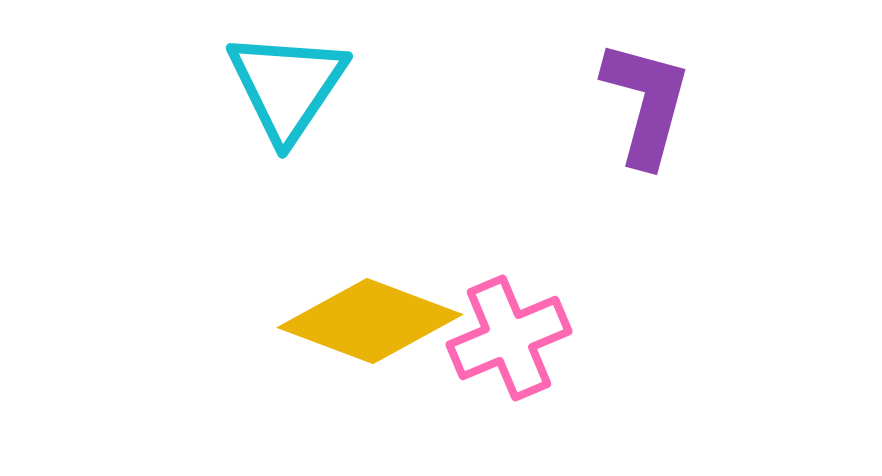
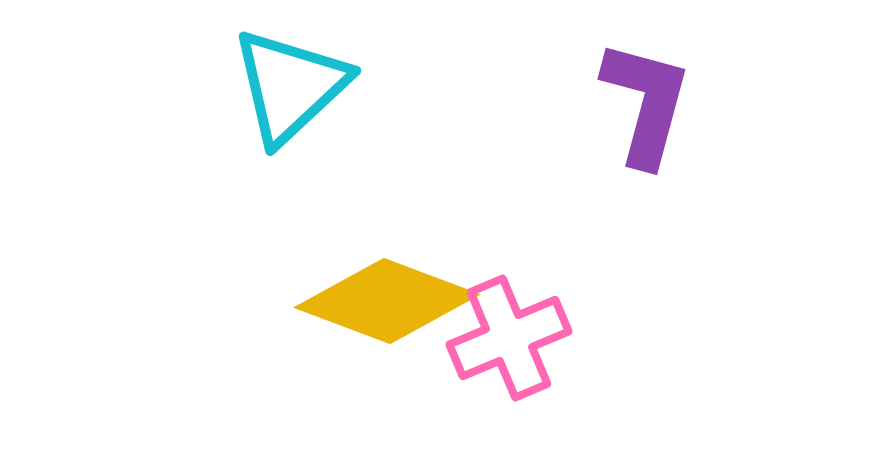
cyan triangle: moved 3 px right; rotated 13 degrees clockwise
yellow diamond: moved 17 px right, 20 px up
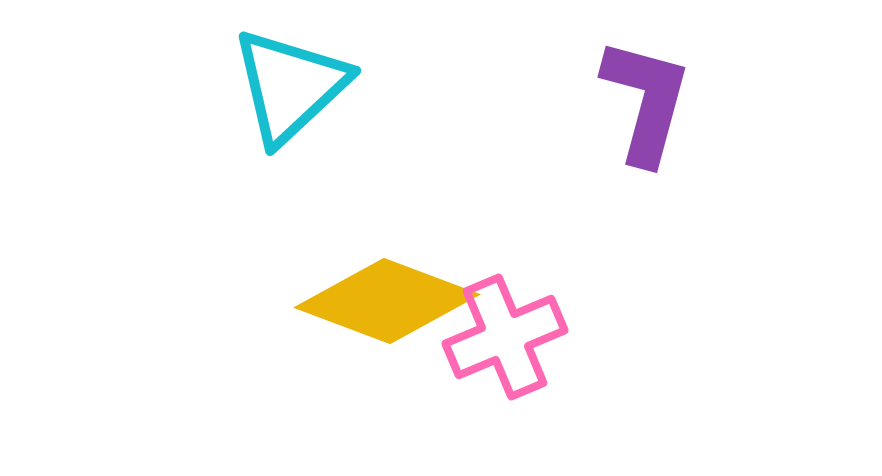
purple L-shape: moved 2 px up
pink cross: moved 4 px left, 1 px up
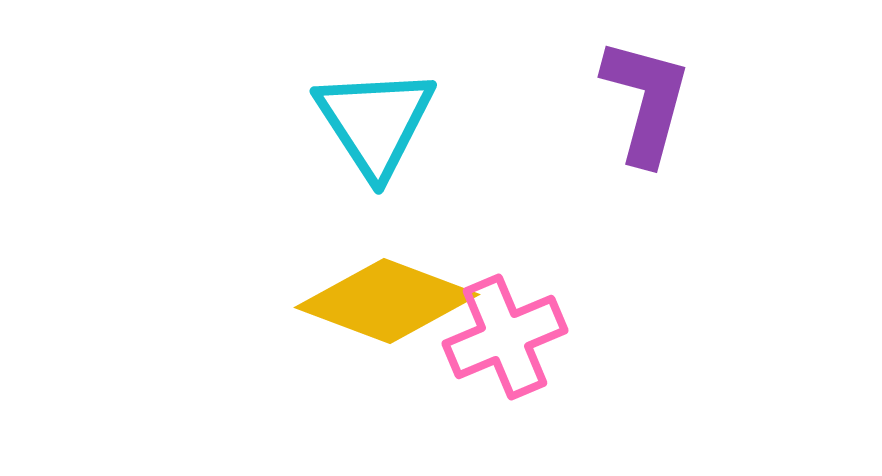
cyan triangle: moved 85 px right, 36 px down; rotated 20 degrees counterclockwise
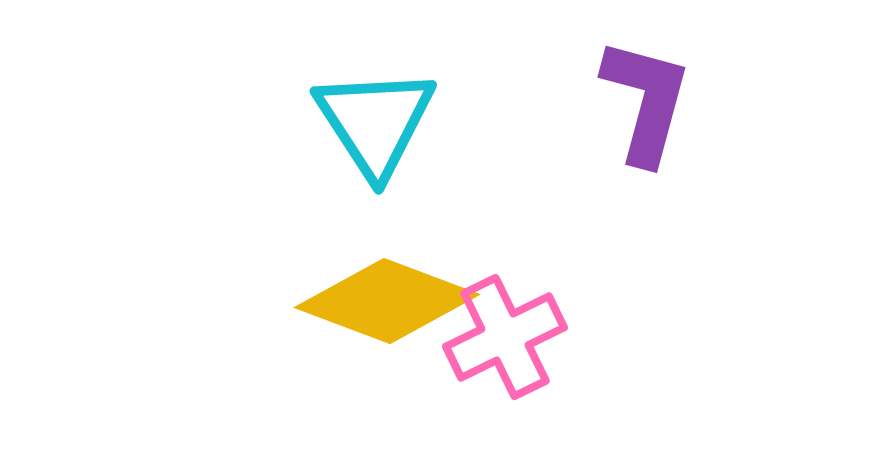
pink cross: rotated 3 degrees counterclockwise
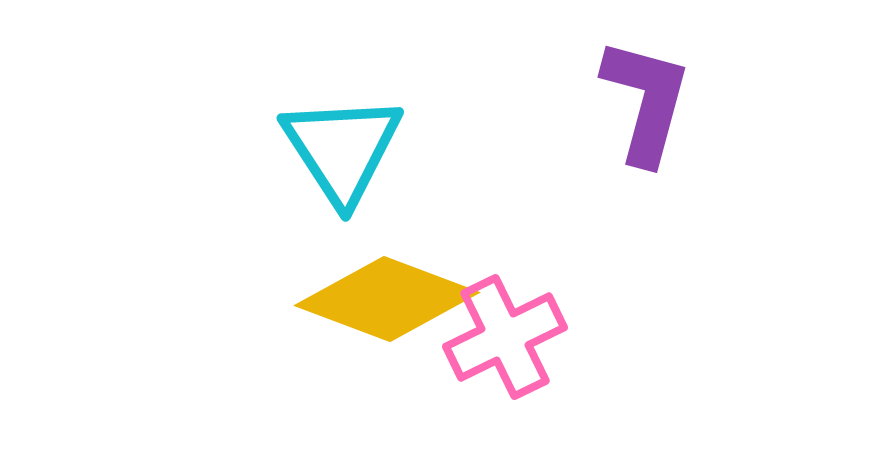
cyan triangle: moved 33 px left, 27 px down
yellow diamond: moved 2 px up
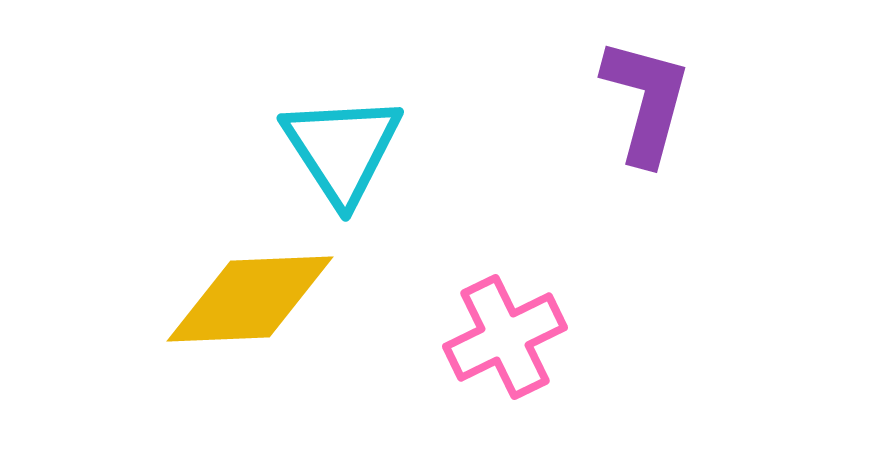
yellow diamond: moved 137 px left; rotated 23 degrees counterclockwise
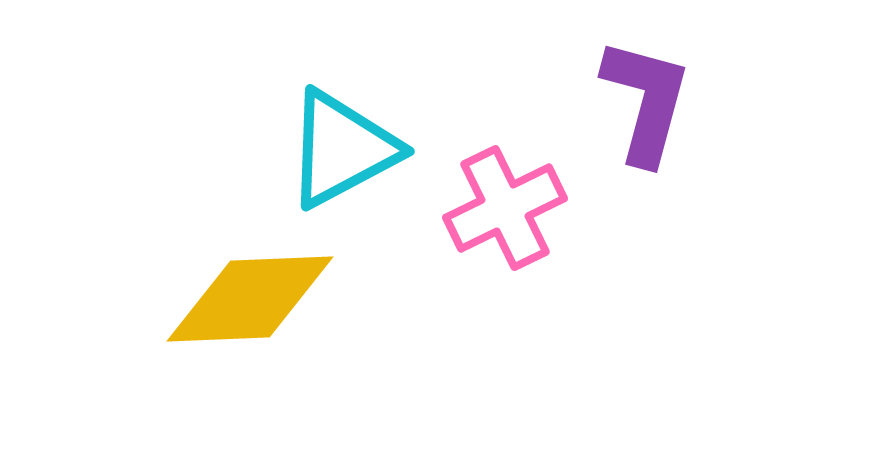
cyan triangle: rotated 35 degrees clockwise
pink cross: moved 129 px up
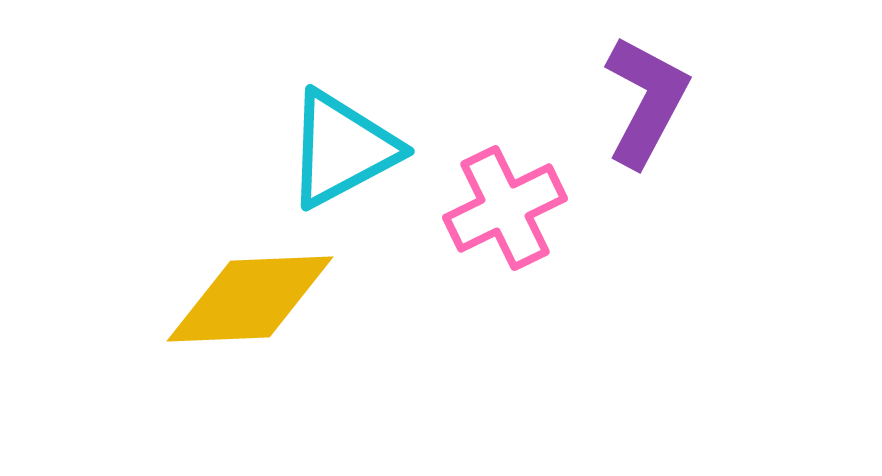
purple L-shape: rotated 13 degrees clockwise
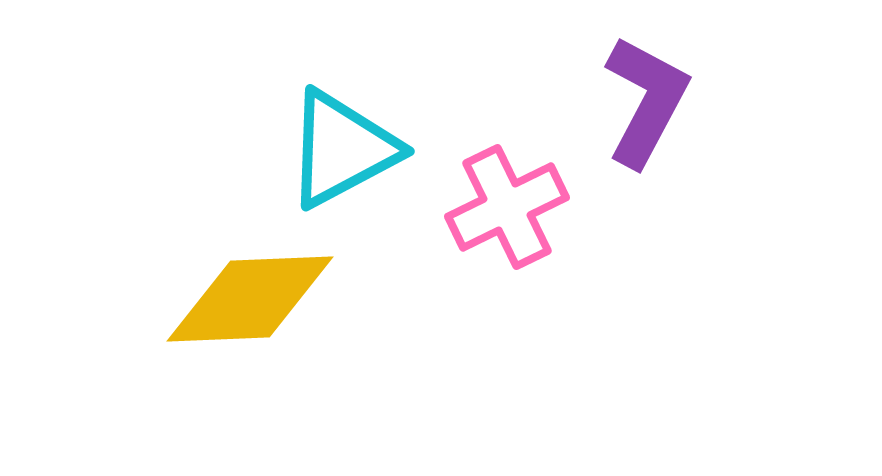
pink cross: moved 2 px right, 1 px up
